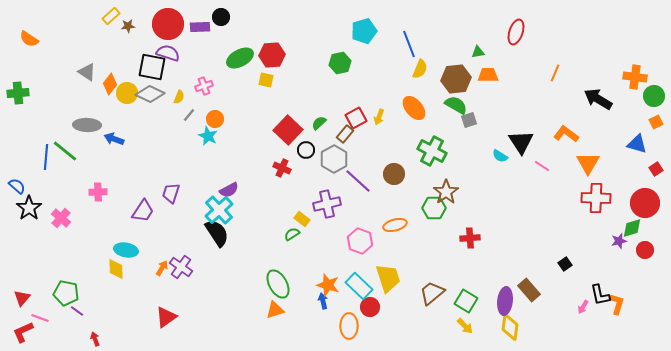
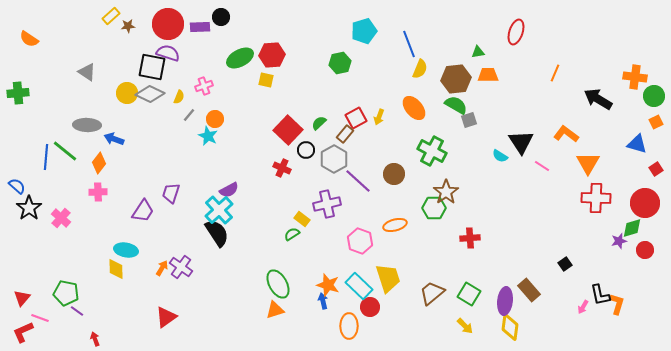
orange diamond at (110, 84): moved 11 px left, 79 px down
green square at (466, 301): moved 3 px right, 7 px up
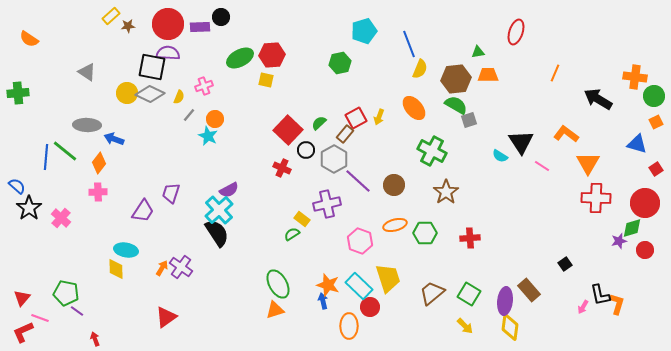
purple semicircle at (168, 53): rotated 15 degrees counterclockwise
brown circle at (394, 174): moved 11 px down
green hexagon at (434, 208): moved 9 px left, 25 px down
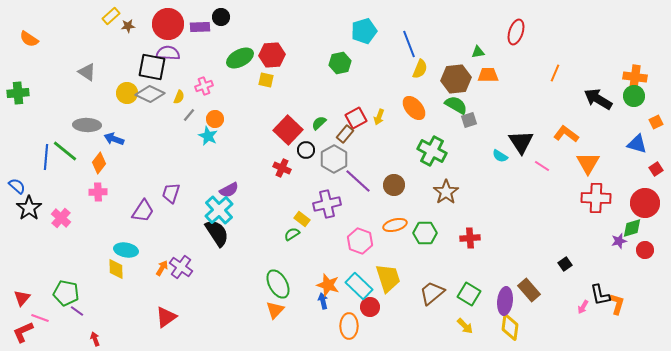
green circle at (654, 96): moved 20 px left
orange triangle at (275, 310): rotated 30 degrees counterclockwise
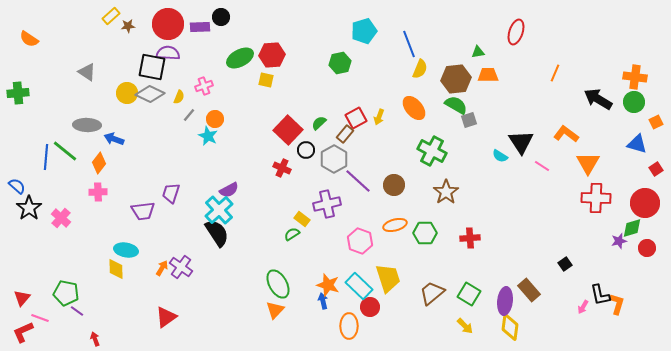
green circle at (634, 96): moved 6 px down
purple trapezoid at (143, 211): rotated 50 degrees clockwise
red circle at (645, 250): moved 2 px right, 2 px up
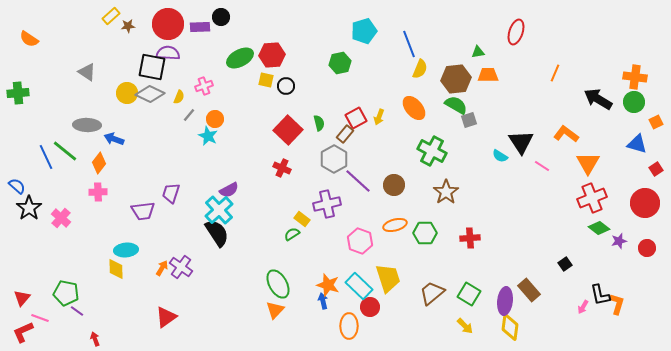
green semicircle at (319, 123): rotated 119 degrees clockwise
black circle at (306, 150): moved 20 px left, 64 px up
blue line at (46, 157): rotated 30 degrees counterclockwise
red cross at (596, 198): moved 4 px left; rotated 24 degrees counterclockwise
green diamond at (632, 228): moved 33 px left; rotated 55 degrees clockwise
cyan ellipse at (126, 250): rotated 15 degrees counterclockwise
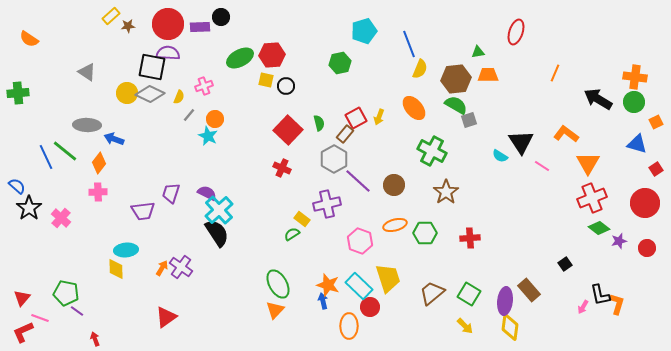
purple semicircle at (229, 190): moved 22 px left, 3 px down; rotated 126 degrees counterclockwise
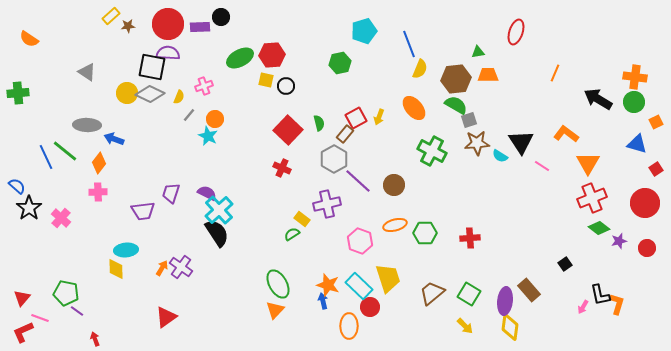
brown star at (446, 192): moved 31 px right, 49 px up; rotated 30 degrees clockwise
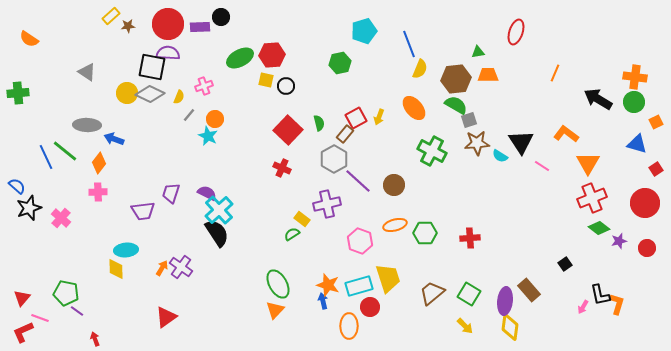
black star at (29, 208): rotated 15 degrees clockwise
cyan rectangle at (359, 286): rotated 60 degrees counterclockwise
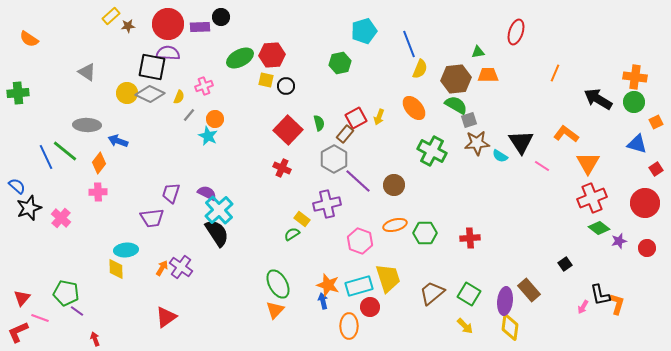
blue arrow at (114, 139): moved 4 px right, 2 px down
purple trapezoid at (143, 211): moved 9 px right, 7 px down
red L-shape at (23, 332): moved 5 px left
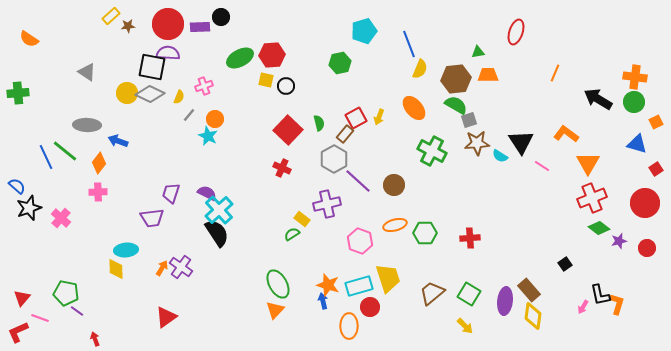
yellow diamond at (510, 327): moved 23 px right, 11 px up
